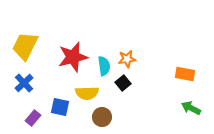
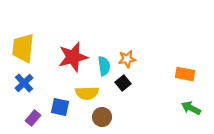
yellow trapezoid: moved 2 px left, 2 px down; rotated 20 degrees counterclockwise
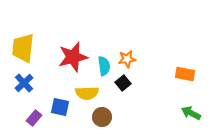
green arrow: moved 5 px down
purple rectangle: moved 1 px right
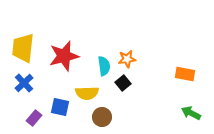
red star: moved 9 px left, 1 px up
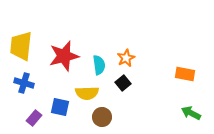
yellow trapezoid: moved 2 px left, 2 px up
orange star: moved 1 px left, 1 px up; rotated 18 degrees counterclockwise
cyan semicircle: moved 5 px left, 1 px up
blue cross: rotated 30 degrees counterclockwise
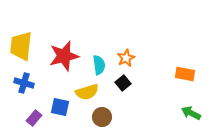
yellow semicircle: moved 1 px up; rotated 15 degrees counterclockwise
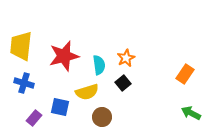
orange rectangle: rotated 66 degrees counterclockwise
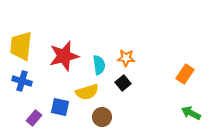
orange star: rotated 30 degrees clockwise
blue cross: moved 2 px left, 2 px up
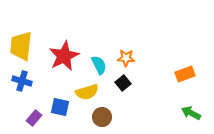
red star: rotated 12 degrees counterclockwise
cyan semicircle: rotated 18 degrees counterclockwise
orange rectangle: rotated 36 degrees clockwise
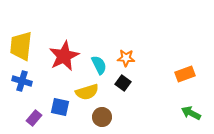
black square: rotated 14 degrees counterclockwise
